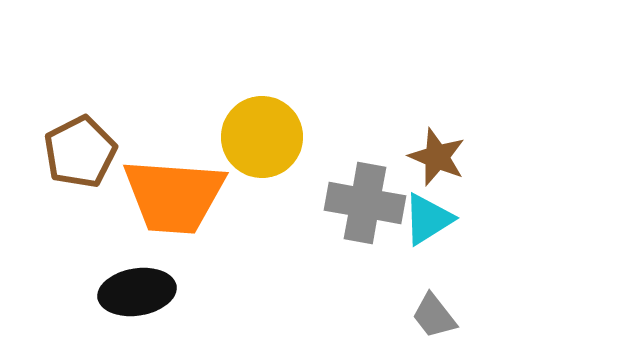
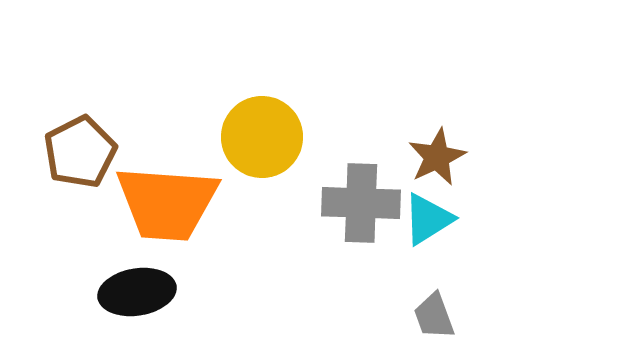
brown star: rotated 24 degrees clockwise
orange trapezoid: moved 7 px left, 7 px down
gray cross: moved 4 px left; rotated 8 degrees counterclockwise
gray trapezoid: rotated 18 degrees clockwise
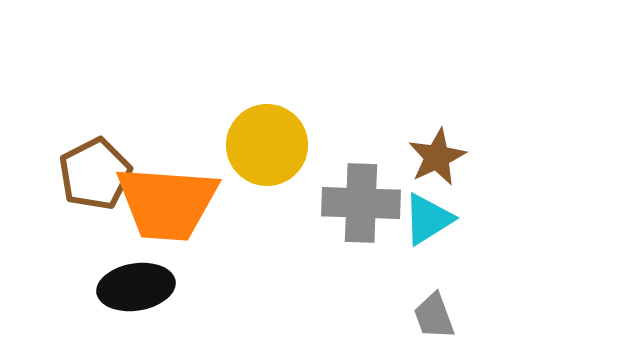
yellow circle: moved 5 px right, 8 px down
brown pentagon: moved 15 px right, 22 px down
black ellipse: moved 1 px left, 5 px up
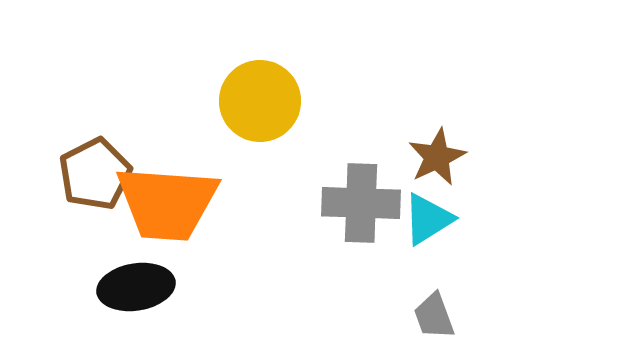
yellow circle: moved 7 px left, 44 px up
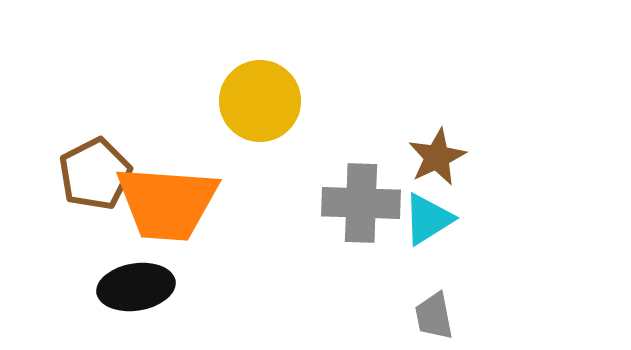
gray trapezoid: rotated 9 degrees clockwise
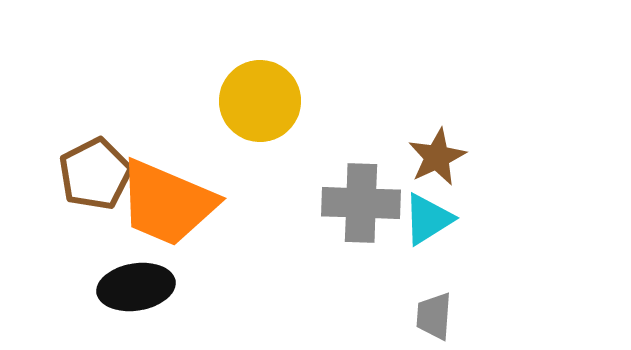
orange trapezoid: rotated 19 degrees clockwise
gray trapezoid: rotated 15 degrees clockwise
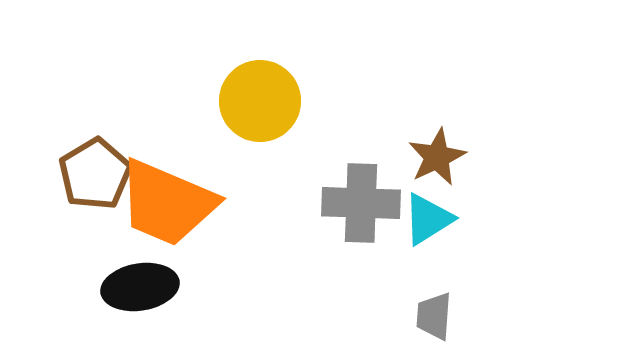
brown pentagon: rotated 4 degrees counterclockwise
black ellipse: moved 4 px right
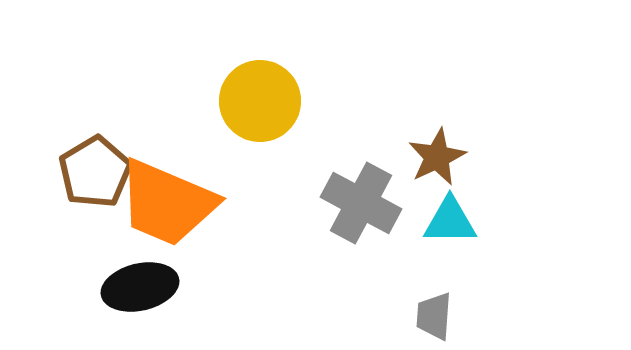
brown pentagon: moved 2 px up
gray cross: rotated 26 degrees clockwise
cyan triangle: moved 22 px right, 2 px down; rotated 32 degrees clockwise
black ellipse: rotated 4 degrees counterclockwise
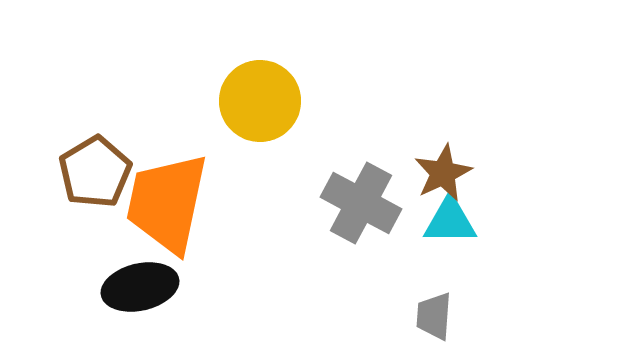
brown star: moved 6 px right, 16 px down
orange trapezoid: rotated 79 degrees clockwise
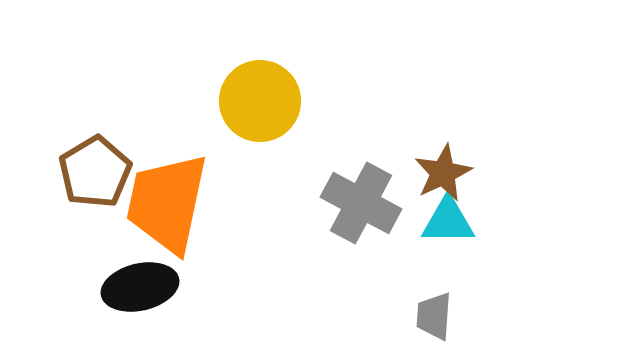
cyan triangle: moved 2 px left
